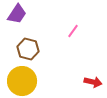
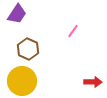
brown hexagon: rotated 10 degrees clockwise
red arrow: rotated 12 degrees counterclockwise
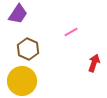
purple trapezoid: moved 1 px right
pink line: moved 2 px left, 1 px down; rotated 24 degrees clockwise
red arrow: moved 1 px right, 19 px up; rotated 72 degrees counterclockwise
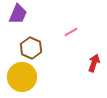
purple trapezoid: rotated 10 degrees counterclockwise
brown hexagon: moved 3 px right, 1 px up
yellow circle: moved 4 px up
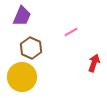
purple trapezoid: moved 4 px right, 2 px down
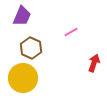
yellow circle: moved 1 px right, 1 px down
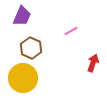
pink line: moved 1 px up
red arrow: moved 1 px left
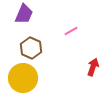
purple trapezoid: moved 2 px right, 2 px up
red arrow: moved 4 px down
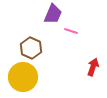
purple trapezoid: moved 29 px right
pink line: rotated 48 degrees clockwise
yellow circle: moved 1 px up
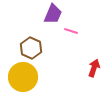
red arrow: moved 1 px right, 1 px down
